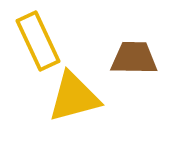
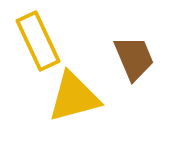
brown trapezoid: rotated 66 degrees clockwise
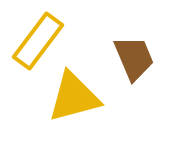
yellow rectangle: rotated 62 degrees clockwise
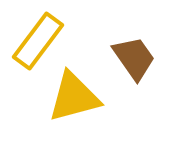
brown trapezoid: rotated 12 degrees counterclockwise
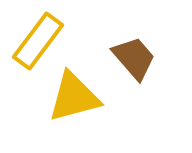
brown trapezoid: rotated 6 degrees counterclockwise
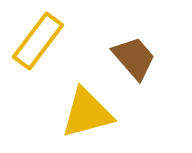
yellow triangle: moved 13 px right, 16 px down
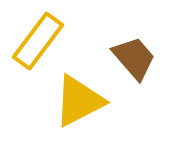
yellow triangle: moved 8 px left, 12 px up; rotated 12 degrees counterclockwise
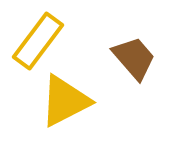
yellow triangle: moved 14 px left
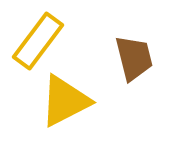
brown trapezoid: rotated 27 degrees clockwise
